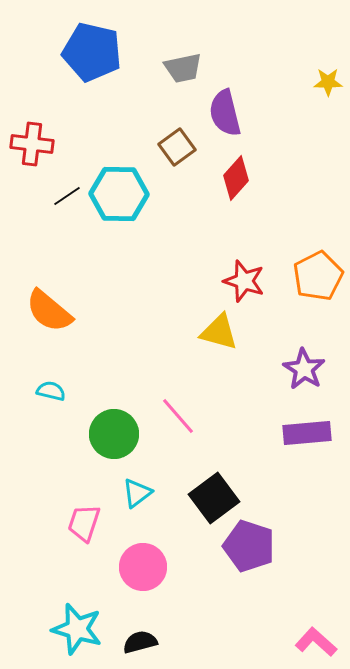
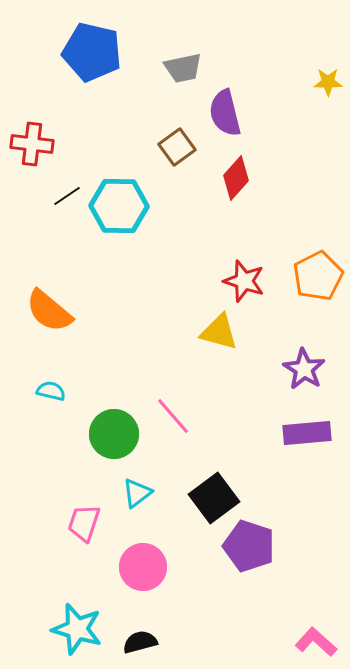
cyan hexagon: moved 12 px down
pink line: moved 5 px left
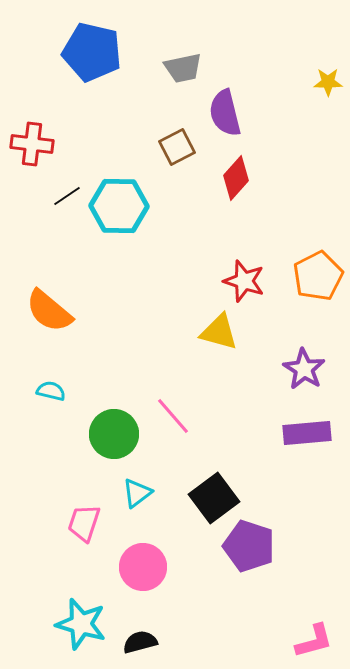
brown square: rotated 9 degrees clockwise
cyan star: moved 4 px right, 5 px up
pink L-shape: moved 2 px left, 1 px up; rotated 123 degrees clockwise
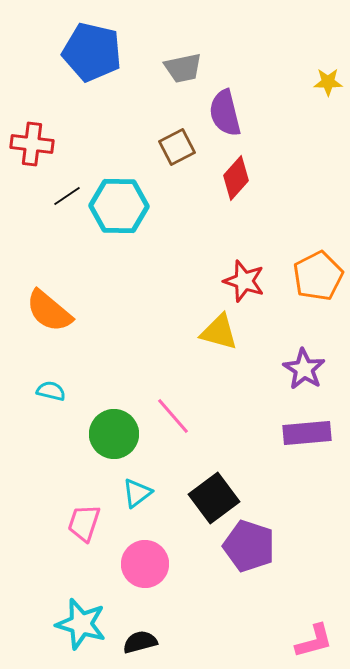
pink circle: moved 2 px right, 3 px up
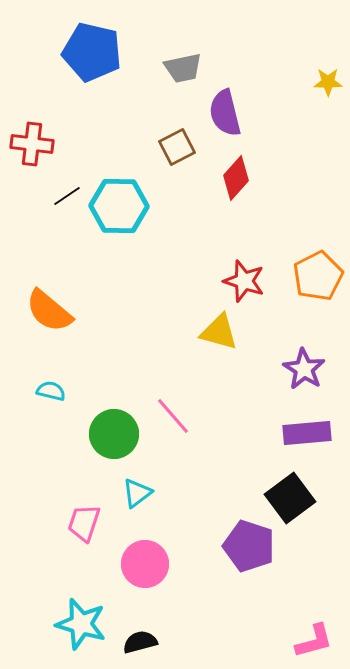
black square: moved 76 px right
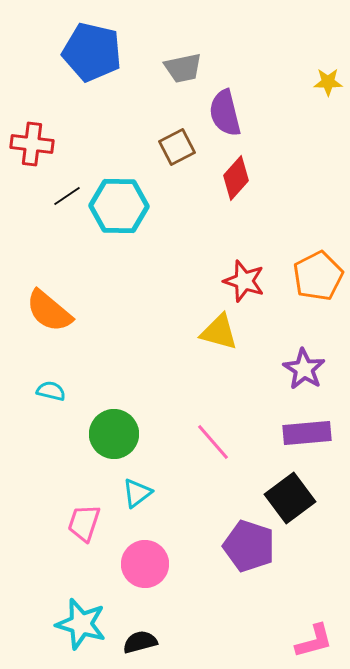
pink line: moved 40 px right, 26 px down
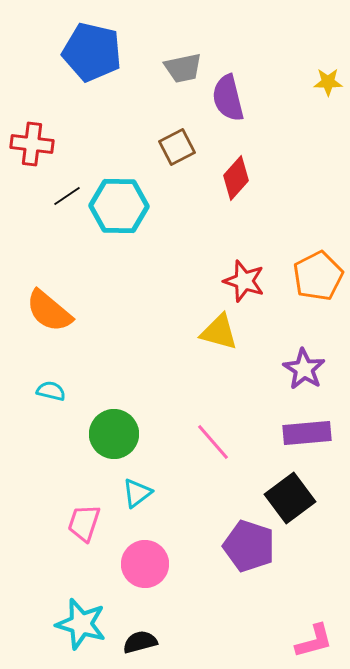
purple semicircle: moved 3 px right, 15 px up
